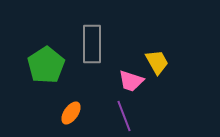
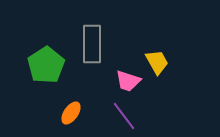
pink trapezoid: moved 3 px left
purple line: rotated 16 degrees counterclockwise
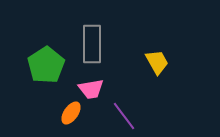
pink trapezoid: moved 37 px left, 8 px down; rotated 28 degrees counterclockwise
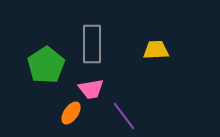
yellow trapezoid: moved 1 px left, 12 px up; rotated 64 degrees counterclockwise
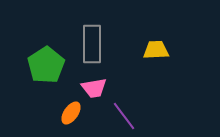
pink trapezoid: moved 3 px right, 1 px up
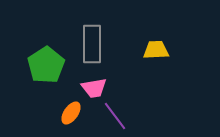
purple line: moved 9 px left
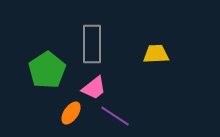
yellow trapezoid: moved 4 px down
green pentagon: moved 1 px right, 5 px down
pink trapezoid: rotated 28 degrees counterclockwise
purple line: rotated 20 degrees counterclockwise
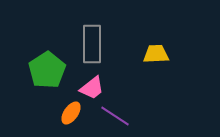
pink trapezoid: moved 2 px left
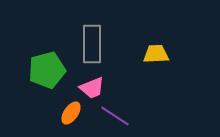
green pentagon: rotated 18 degrees clockwise
pink trapezoid: rotated 16 degrees clockwise
